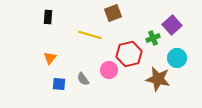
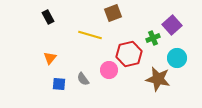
black rectangle: rotated 32 degrees counterclockwise
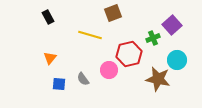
cyan circle: moved 2 px down
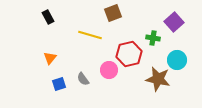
purple square: moved 2 px right, 3 px up
green cross: rotated 32 degrees clockwise
blue square: rotated 24 degrees counterclockwise
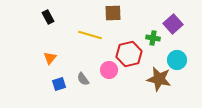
brown square: rotated 18 degrees clockwise
purple square: moved 1 px left, 2 px down
brown star: moved 1 px right
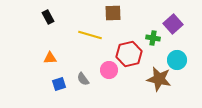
orange triangle: rotated 48 degrees clockwise
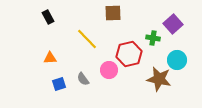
yellow line: moved 3 px left, 4 px down; rotated 30 degrees clockwise
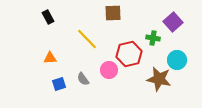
purple square: moved 2 px up
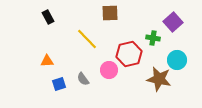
brown square: moved 3 px left
orange triangle: moved 3 px left, 3 px down
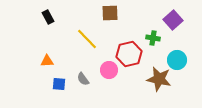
purple square: moved 2 px up
blue square: rotated 24 degrees clockwise
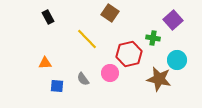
brown square: rotated 36 degrees clockwise
orange triangle: moved 2 px left, 2 px down
pink circle: moved 1 px right, 3 px down
blue square: moved 2 px left, 2 px down
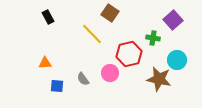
yellow line: moved 5 px right, 5 px up
